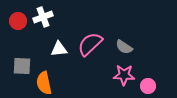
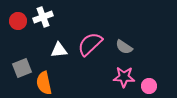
white triangle: moved 1 px down
gray square: moved 2 px down; rotated 24 degrees counterclockwise
pink star: moved 2 px down
pink circle: moved 1 px right
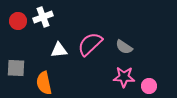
gray square: moved 6 px left; rotated 24 degrees clockwise
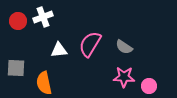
pink semicircle: rotated 16 degrees counterclockwise
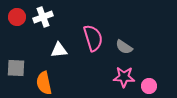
red circle: moved 1 px left, 4 px up
pink semicircle: moved 3 px right, 6 px up; rotated 132 degrees clockwise
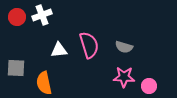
white cross: moved 1 px left, 2 px up
pink semicircle: moved 4 px left, 7 px down
gray semicircle: rotated 18 degrees counterclockwise
